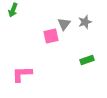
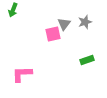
pink square: moved 2 px right, 2 px up
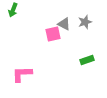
gray triangle: rotated 40 degrees counterclockwise
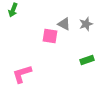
gray star: moved 1 px right, 2 px down
pink square: moved 3 px left, 2 px down; rotated 21 degrees clockwise
pink L-shape: rotated 15 degrees counterclockwise
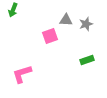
gray triangle: moved 2 px right, 4 px up; rotated 24 degrees counterclockwise
pink square: rotated 28 degrees counterclockwise
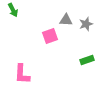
green arrow: rotated 48 degrees counterclockwise
pink L-shape: rotated 70 degrees counterclockwise
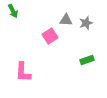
green arrow: moved 1 px down
gray star: moved 1 px up
pink square: rotated 14 degrees counterclockwise
pink L-shape: moved 1 px right, 2 px up
